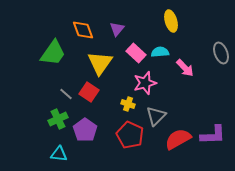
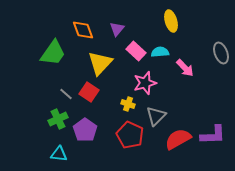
pink rectangle: moved 2 px up
yellow triangle: rotated 8 degrees clockwise
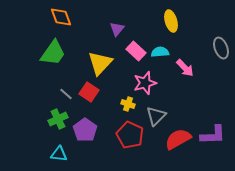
orange diamond: moved 22 px left, 13 px up
gray ellipse: moved 5 px up
